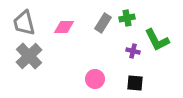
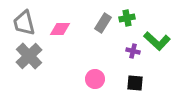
pink diamond: moved 4 px left, 2 px down
green L-shape: moved 1 px down; rotated 20 degrees counterclockwise
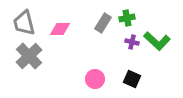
purple cross: moved 1 px left, 9 px up
black square: moved 3 px left, 4 px up; rotated 18 degrees clockwise
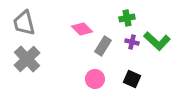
gray rectangle: moved 23 px down
pink diamond: moved 22 px right; rotated 45 degrees clockwise
gray cross: moved 2 px left, 3 px down
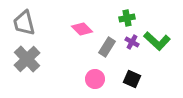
purple cross: rotated 16 degrees clockwise
gray rectangle: moved 4 px right, 1 px down
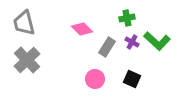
gray cross: moved 1 px down
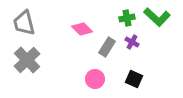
green L-shape: moved 24 px up
black square: moved 2 px right
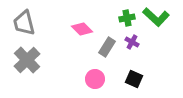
green L-shape: moved 1 px left
